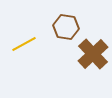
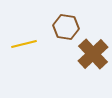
yellow line: rotated 15 degrees clockwise
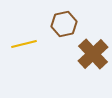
brown hexagon: moved 2 px left, 3 px up; rotated 20 degrees counterclockwise
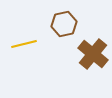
brown cross: rotated 8 degrees counterclockwise
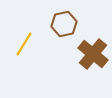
yellow line: rotated 45 degrees counterclockwise
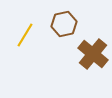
yellow line: moved 1 px right, 9 px up
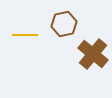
yellow line: rotated 60 degrees clockwise
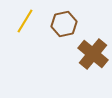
yellow line: moved 14 px up; rotated 60 degrees counterclockwise
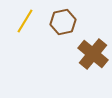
brown hexagon: moved 1 px left, 2 px up
